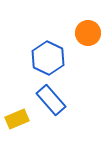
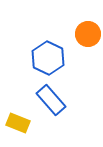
orange circle: moved 1 px down
yellow rectangle: moved 1 px right, 4 px down; rotated 45 degrees clockwise
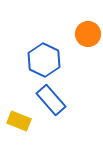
blue hexagon: moved 4 px left, 2 px down
yellow rectangle: moved 1 px right, 2 px up
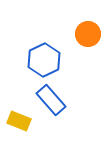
blue hexagon: rotated 8 degrees clockwise
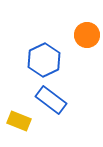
orange circle: moved 1 px left, 1 px down
blue rectangle: rotated 12 degrees counterclockwise
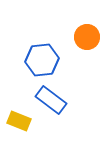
orange circle: moved 2 px down
blue hexagon: moved 2 px left; rotated 20 degrees clockwise
